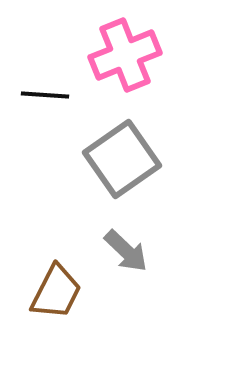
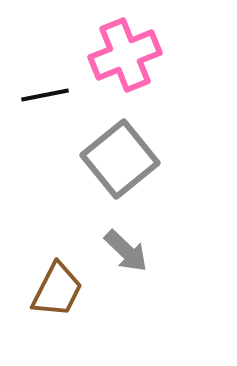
black line: rotated 15 degrees counterclockwise
gray square: moved 2 px left; rotated 4 degrees counterclockwise
brown trapezoid: moved 1 px right, 2 px up
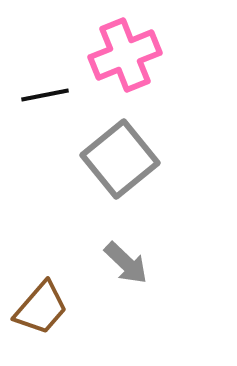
gray arrow: moved 12 px down
brown trapezoid: moved 16 px left, 18 px down; rotated 14 degrees clockwise
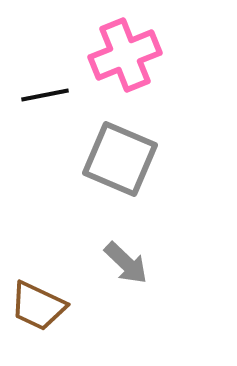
gray square: rotated 28 degrees counterclockwise
brown trapezoid: moved 3 px left, 2 px up; rotated 74 degrees clockwise
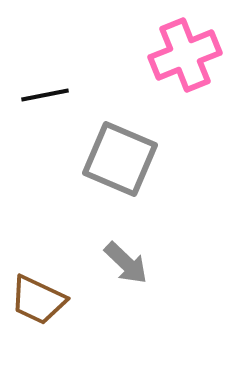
pink cross: moved 60 px right
brown trapezoid: moved 6 px up
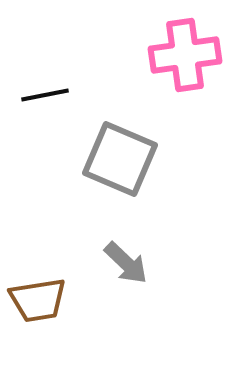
pink cross: rotated 14 degrees clockwise
brown trapezoid: rotated 34 degrees counterclockwise
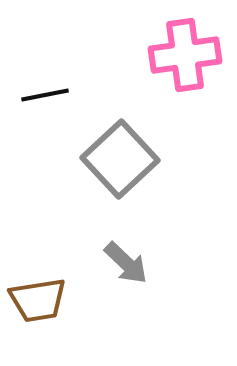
gray square: rotated 24 degrees clockwise
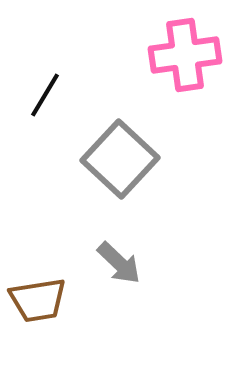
black line: rotated 48 degrees counterclockwise
gray square: rotated 4 degrees counterclockwise
gray arrow: moved 7 px left
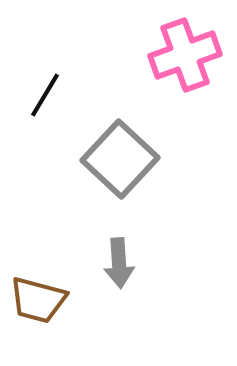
pink cross: rotated 12 degrees counterclockwise
gray arrow: rotated 42 degrees clockwise
brown trapezoid: rotated 24 degrees clockwise
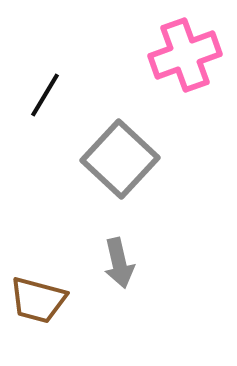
gray arrow: rotated 9 degrees counterclockwise
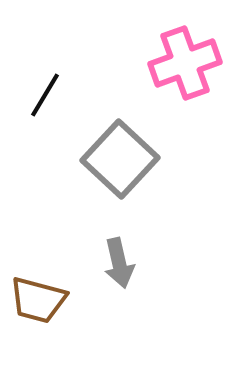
pink cross: moved 8 px down
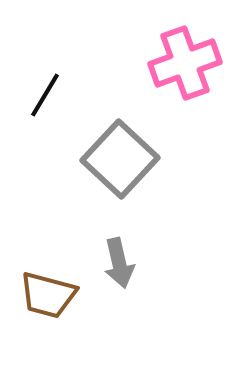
brown trapezoid: moved 10 px right, 5 px up
